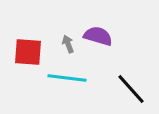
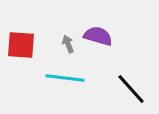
red square: moved 7 px left, 7 px up
cyan line: moved 2 px left
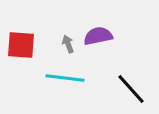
purple semicircle: rotated 28 degrees counterclockwise
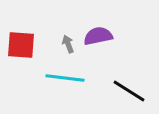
black line: moved 2 px left, 2 px down; rotated 16 degrees counterclockwise
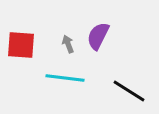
purple semicircle: rotated 52 degrees counterclockwise
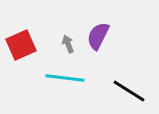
red square: rotated 28 degrees counterclockwise
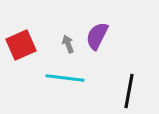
purple semicircle: moved 1 px left
black line: rotated 68 degrees clockwise
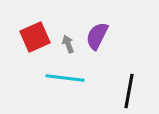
red square: moved 14 px right, 8 px up
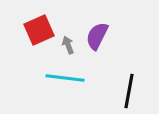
red square: moved 4 px right, 7 px up
gray arrow: moved 1 px down
